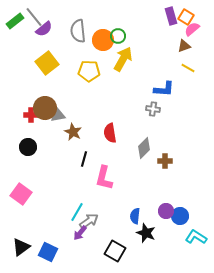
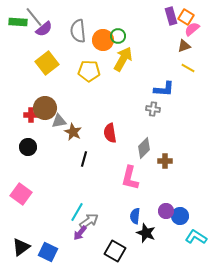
green rectangle: moved 3 px right, 1 px down; rotated 42 degrees clockwise
gray triangle: moved 1 px right, 6 px down
pink L-shape: moved 26 px right
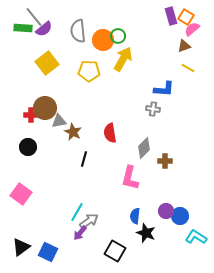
green rectangle: moved 5 px right, 6 px down
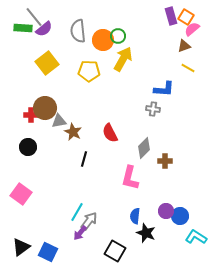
red semicircle: rotated 18 degrees counterclockwise
gray arrow: rotated 18 degrees counterclockwise
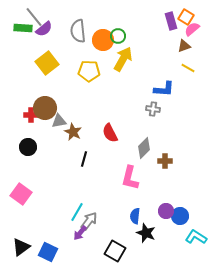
purple rectangle: moved 5 px down
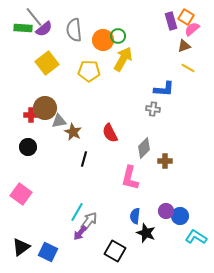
gray semicircle: moved 4 px left, 1 px up
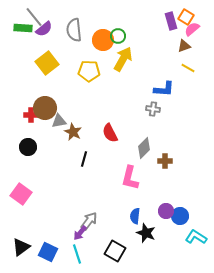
cyan line: moved 42 px down; rotated 48 degrees counterclockwise
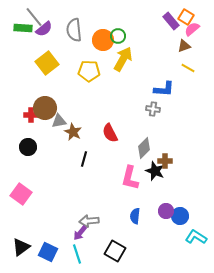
purple rectangle: rotated 24 degrees counterclockwise
gray arrow: rotated 132 degrees counterclockwise
black star: moved 9 px right, 62 px up
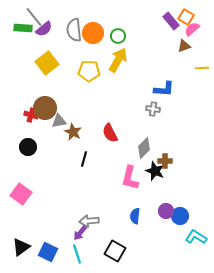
orange circle: moved 10 px left, 7 px up
yellow arrow: moved 5 px left, 1 px down
yellow line: moved 14 px right; rotated 32 degrees counterclockwise
red cross: rotated 16 degrees clockwise
